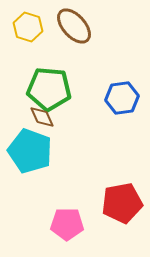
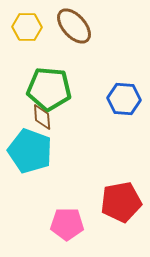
yellow hexagon: moved 1 px left; rotated 16 degrees counterclockwise
blue hexagon: moved 2 px right, 1 px down; rotated 12 degrees clockwise
brown diamond: rotated 20 degrees clockwise
red pentagon: moved 1 px left, 1 px up
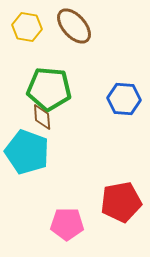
yellow hexagon: rotated 8 degrees clockwise
cyan pentagon: moved 3 px left, 1 px down
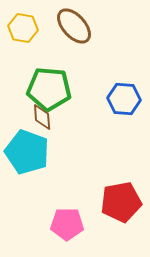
yellow hexagon: moved 4 px left, 1 px down
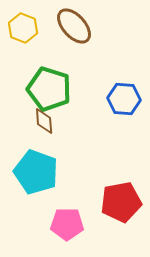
yellow hexagon: rotated 12 degrees clockwise
green pentagon: rotated 12 degrees clockwise
brown diamond: moved 2 px right, 4 px down
cyan pentagon: moved 9 px right, 20 px down
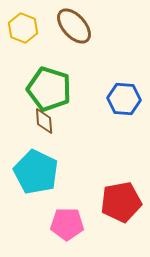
cyan pentagon: rotated 6 degrees clockwise
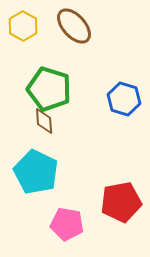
yellow hexagon: moved 2 px up; rotated 8 degrees clockwise
blue hexagon: rotated 12 degrees clockwise
pink pentagon: rotated 8 degrees clockwise
